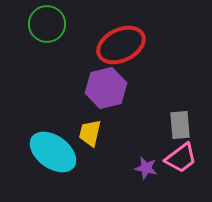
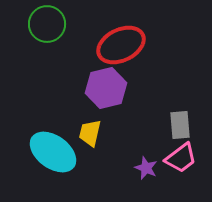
purple star: rotated 10 degrees clockwise
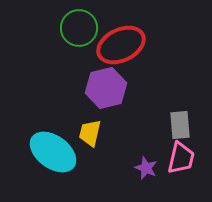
green circle: moved 32 px right, 4 px down
pink trapezoid: rotated 40 degrees counterclockwise
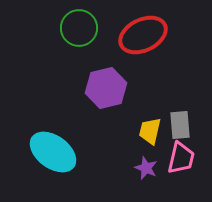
red ellipse: moved 22 px right, 10 px up
yellow trapezoid: moved 60 px right, 2 px up
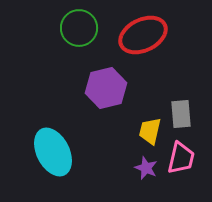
gray rectangle: moved 1 px right, 11 px up
cyan ellipse: rotated 27 degrees clockwise
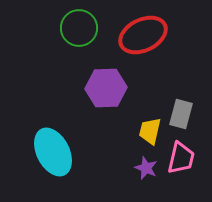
purple hexagon: rotated 12 degrees clockwise
gray rectangle: rotated 20 degrees clockwise
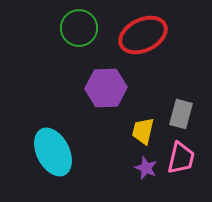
yellow trapezoid: moved 7 px left
